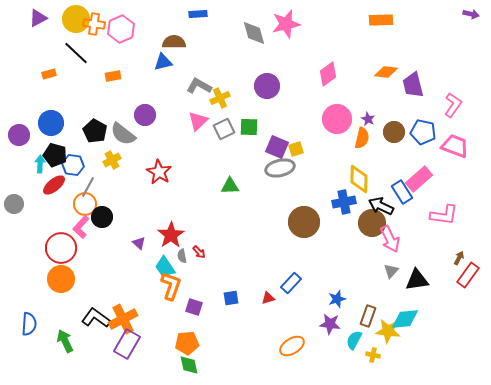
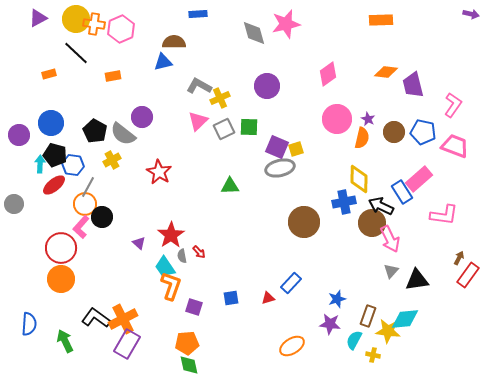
purple circle at (145, 115): moved 3 px left, 2 px down
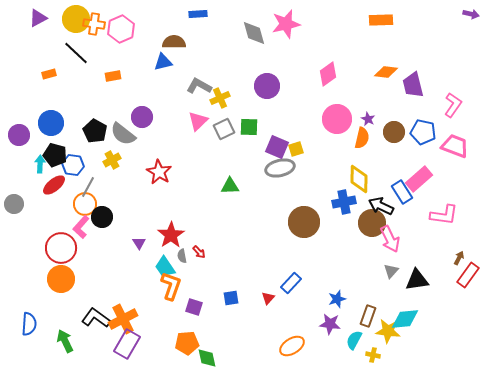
purple triangle at (139, 243): rotated 16 degrees clockwise
red triangle at (268, 298): rotated 32 degrees counterclockwise
green diamond at (189, 365): moved 18 px right, 7 px up
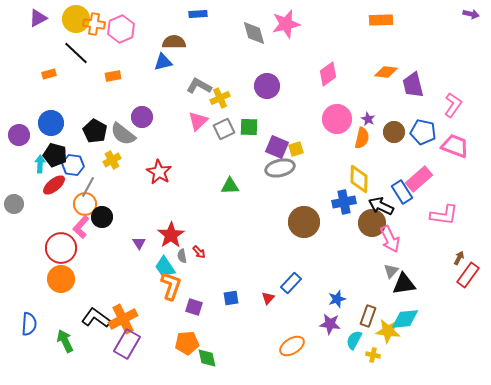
black triangle at (417, 280): moved 13 px left, 4 px down
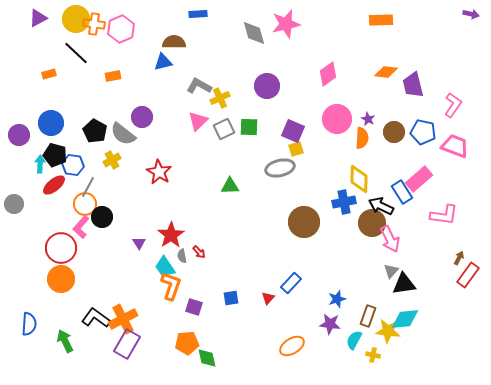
orange semicircle at (362, 138): rotated 10 degrees counterclockwise
purple square at (277, 147): moved 16 px right, 16 px up
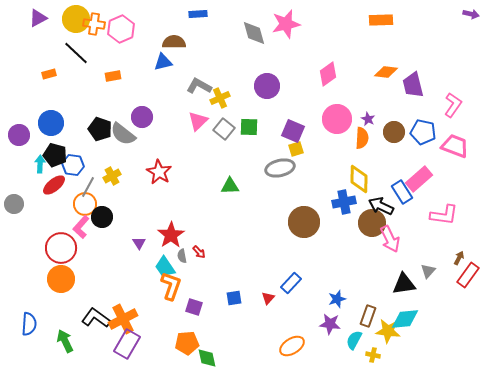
gray square at (224, 129): rotated 25 degrees counterclockwise
black pentagon at (95, 131): moved 5 px right, 2 px up; rotated 10 degrees counterclockwise
yellow cross at (112, 160): moved 16 px down
gray triangle at (391, 271): moved 37 px right
blue square at (231, 298): moved 3 px right
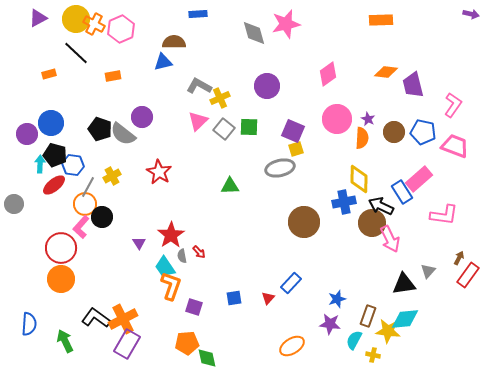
orange cross at (94, 24): rotated 20 degrees clockwise
purple circle at (19, 135): moved 8 px right, 1 px up
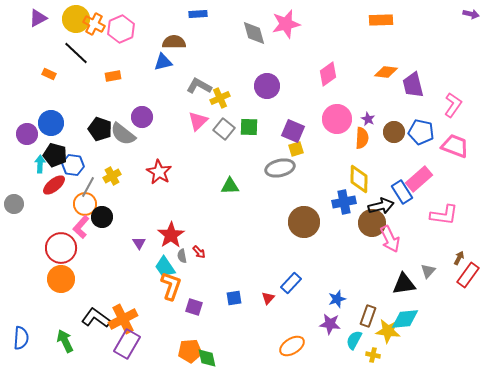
orange rectangle at (49, 74): rotated 40 degrees clockwise
blue pentagon at (423, 132): moved 2 px left
black arrow at (381, 206): rotated 140 degrees clockwise
blue semicircle at (29, 324): moved 8 px left, 14 px down
orange pentagon at (187, 343): moved 3 px right, 8 px down
